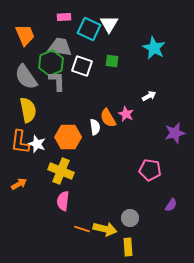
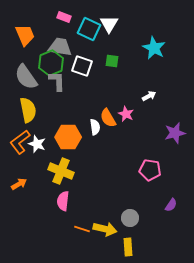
pink rectangle: rotated 24 degrees clockwise
orange L-shape: rotated 45 degrees clockwise
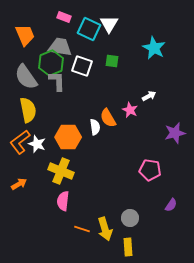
pink star: moved 4 px right, 4 px up
yellow arrow: rotated 60 degrees clockwise
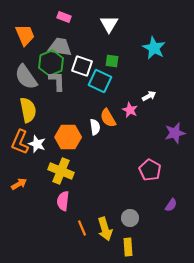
cyan square: moved 11 px right, 52 px down
orange L-shape: rotated 30 degrees counterclockwise
pink pentagon: rotated 20 degrees clockwise
orange line: moved 1 px up; rotated 49 degrees clockwise
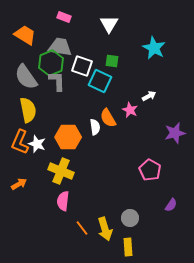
orange trapezoid: rotated 35 degrees counterclockwise
orange line: rotated 14 degrees counterclockwise
